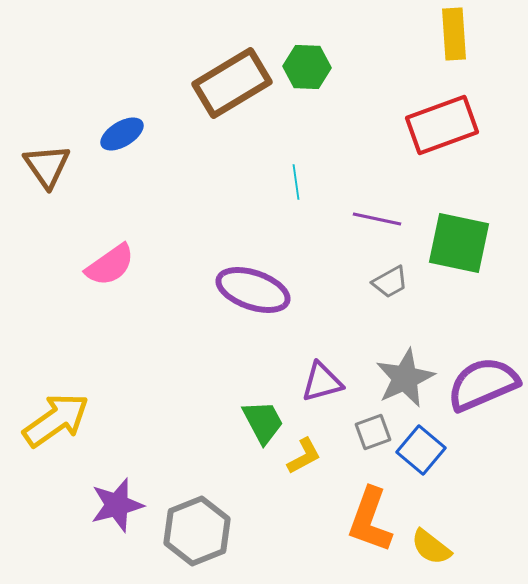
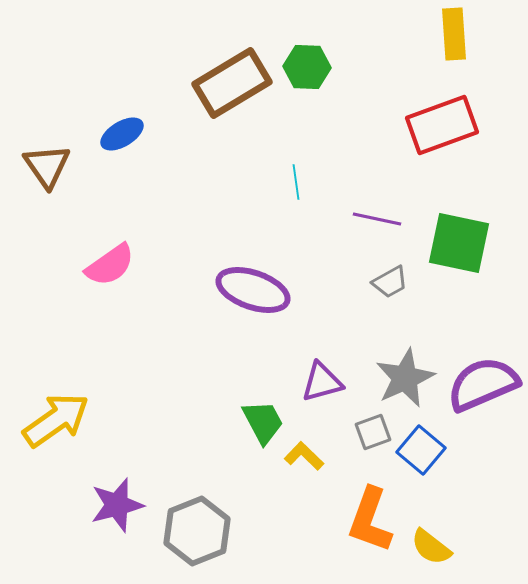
yellow L-shape: rotated 108 degrees counterclockwise
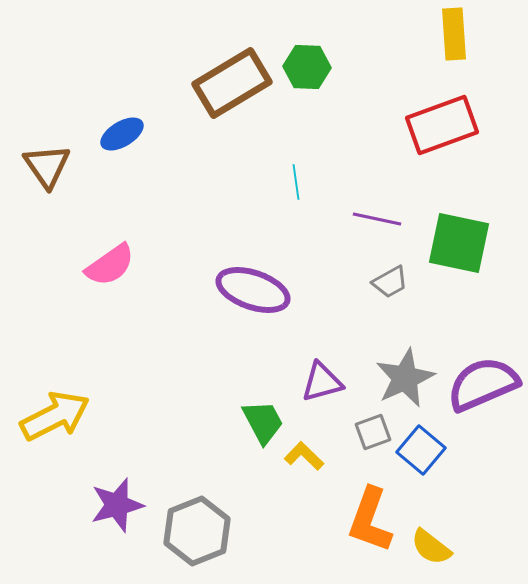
yellow arrow: moved 1 px left, 4 px up; rotated 8 degrees clockwise
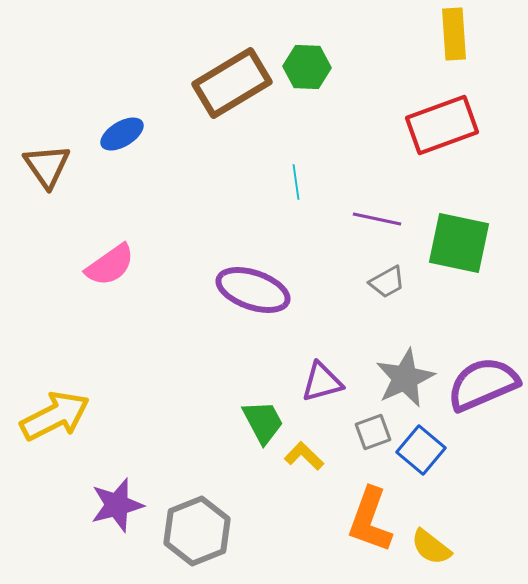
gray trapezoid: moved 3 px left
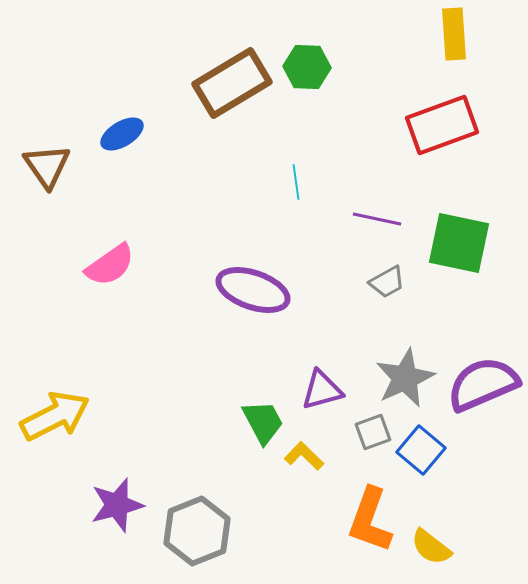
purple triangle: moved 8 px down
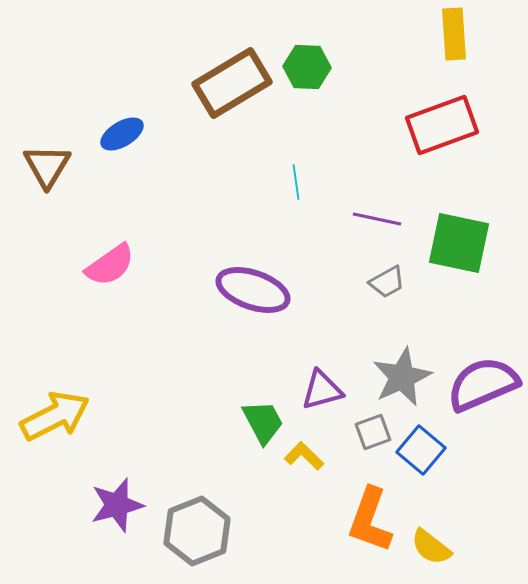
brown triangle: rotated 6 degrees clockwise
gray star: moved 3 px left, 1 px up
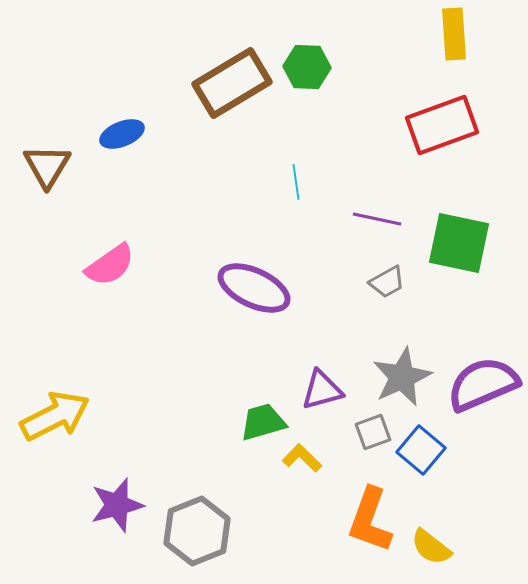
blue ellipse: rotated 9 degrees clockwise
purple ellipse: moved 1 px right, 2 px up; rotated 6 degrees clockwise
green trapezoid: rotated 78 degrees counterclockwise
yellow L-shape: moved 2 px left, 2 px down
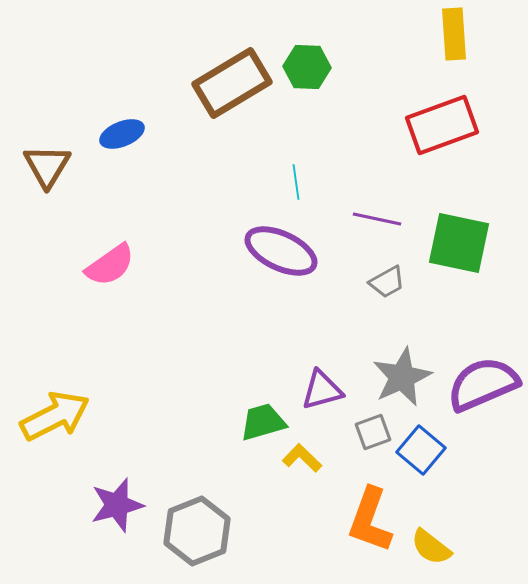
purple ellipse: moved 27 px right, 37 px up
